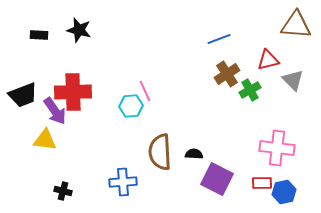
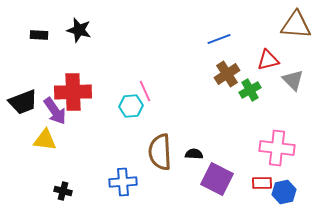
black trapezoid: moved 7 px down
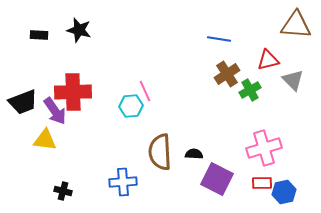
blue line: rotated 30 degrees clockwise
pink cross: moved 13 px left; rotated 24 degrees counterclockwise
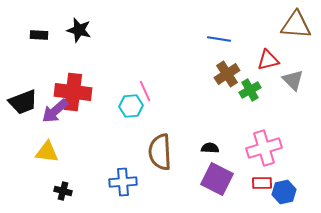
red cross: rotated 9 degrees clockwise
purple arrow: rotated 84 degrees clockwise
yellow triangle: moved 2 px right, 12 px down
black semicircle: moved 16 px right, 6 px up
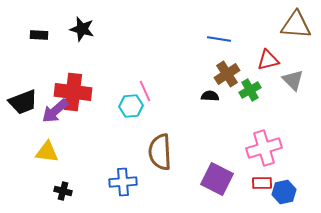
black star: moved 3 px right, 1 px up
black semicircle: moved 52 px up
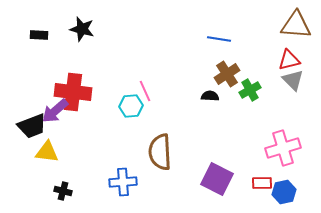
red triangle: moved 21 px right
black trapezoid: moved 9 px right, 24 px down
pink cross: moved 19 px right
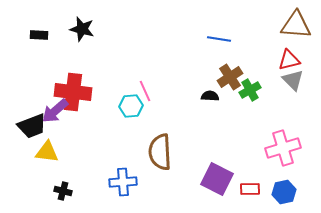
brown cross: moved 3 px right, 3 px down
red rectangle: moved 12 px left, 6 px down
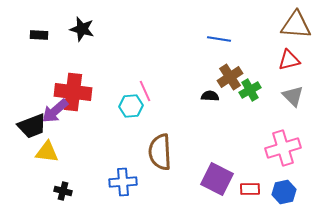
gray triangle: moved 16 px down
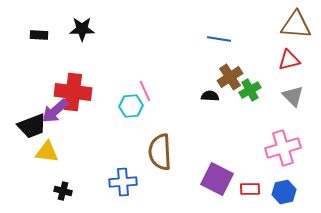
black star: rotated 15 degrees counterclockwise
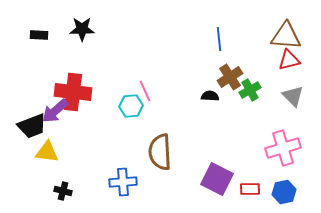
brown triangle: moved 10 px left, 11 px down
blue line: rotated 75 degrees clockwise
